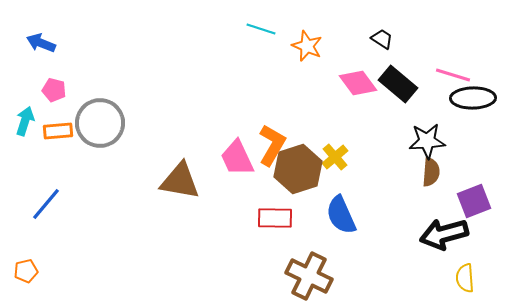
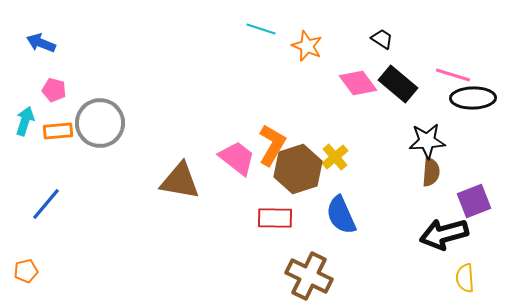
pink trapezoid: rotated 153 degrees clockwise
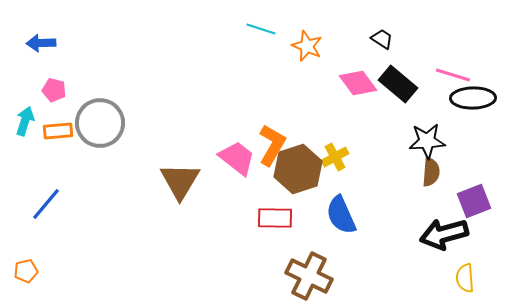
blue arrow: rotated 24 degrees counterclockwise
yellow cross: rotated 12 degrees clockwise
brown triangle: rotated 51 degrees clockwise
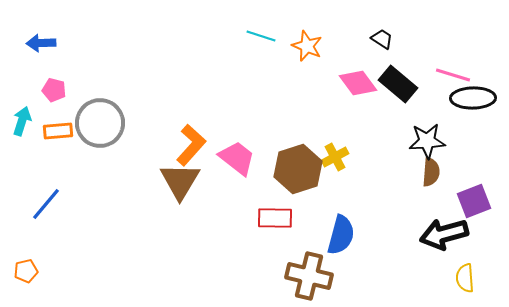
cyan line: moved 7 px down
cyan arrow: moved 3 px left
orange L-shape: moved 81 px left; rotated 12 degrees clockwise
blue semicircle: moved 20 px down; rotated 141 degrees counterclockwise
brown cross: rotated 12 degrees counterclockwise
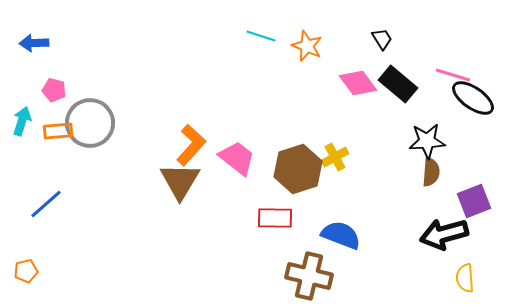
black trapezoid: rotated 25 degrees clockwise
blue arrow: moved 7 px left
black ellipse: rotated 36 degrees clockwise
gray circle: moved 10 px left
blue line: rotated 9 degrees clockwise
blue semicircle: rotated 84 degrees counterclockwise
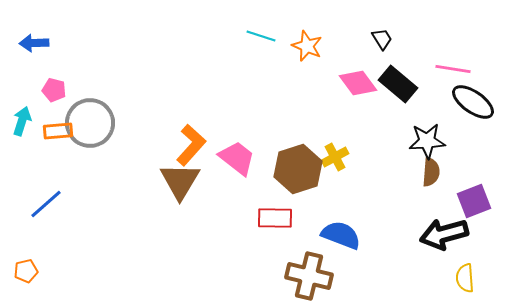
pink line: moved 6 px up; rotated 8 degrees counterclockwise
black ellipse: moved 4 px down
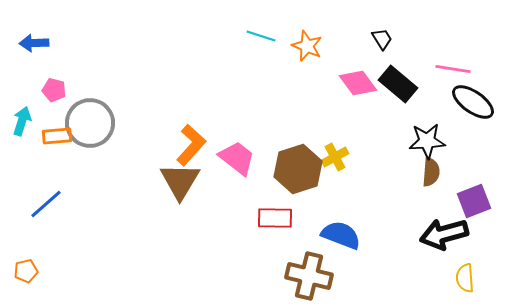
orange rectangle: moved 1 px left, 5 px down
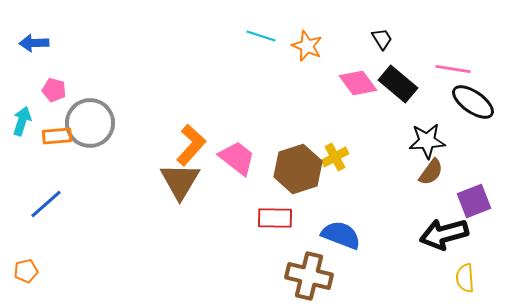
brown semicircle: rotated 32 degrees clockwise
